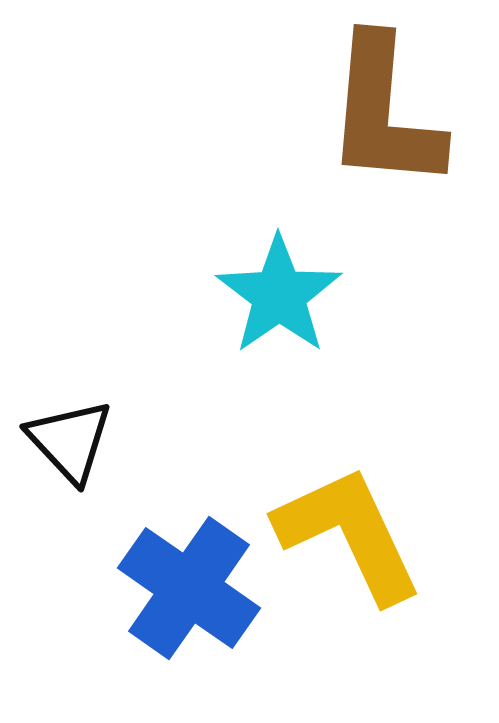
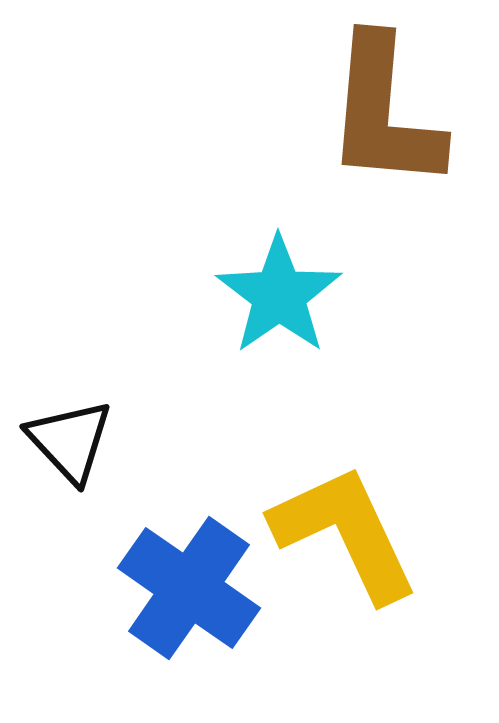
yellow L-shape: moved 4 px left, 1 px up
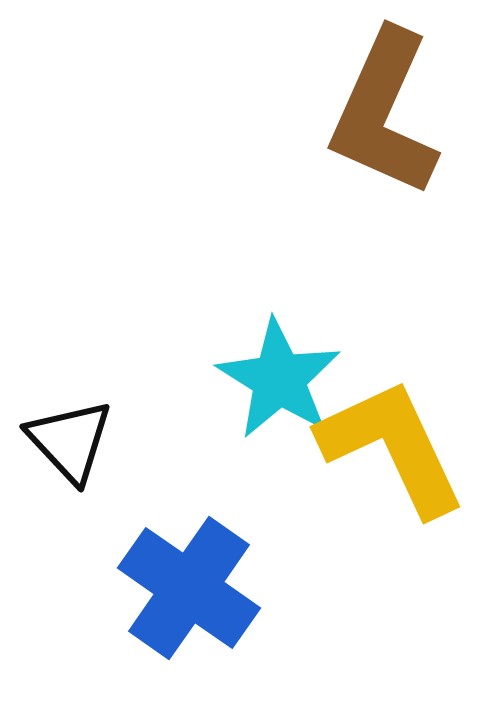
brown L-shape: rotated 19 degrees clockwise
cyan star: moved 84 px down; rotated 5 degrees counterclockwise
yellow L-shape: moved 47 px right, 86 px up
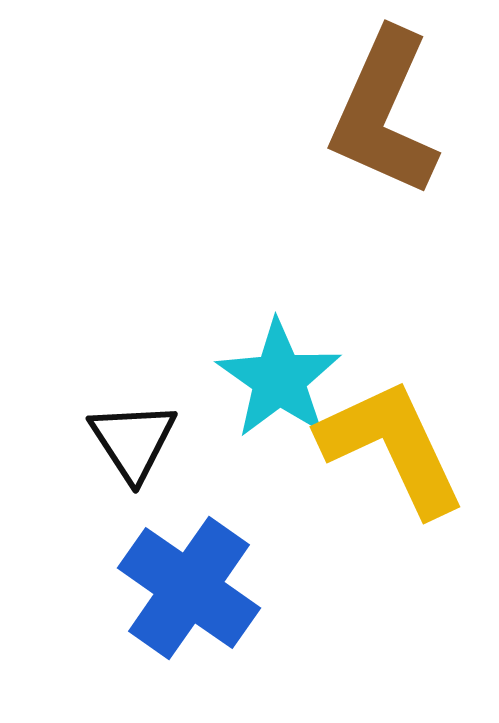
cyan star: rotated 3 degrees clockwise
black triangle: moved 63 px right; rotated 10 degrees clockwise
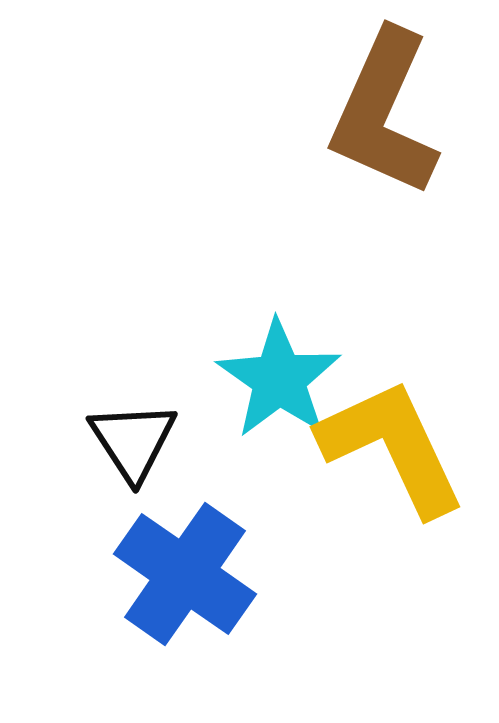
blue cross: moved 4 px left, 14 px up
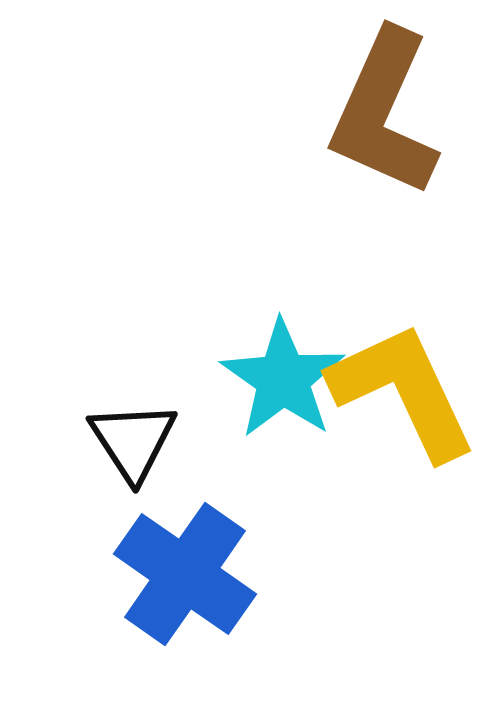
cyan star: moved 4 px right
yellow L-shape: moved 11 px right, 56 px up
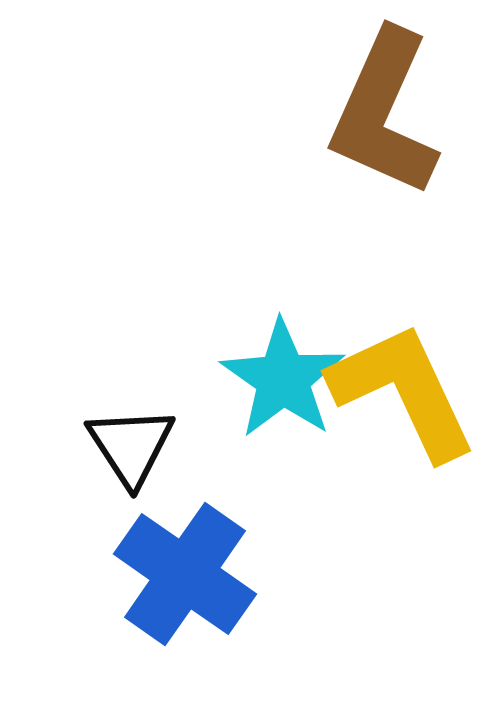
black triangle: moved 2 px left, 5 px down
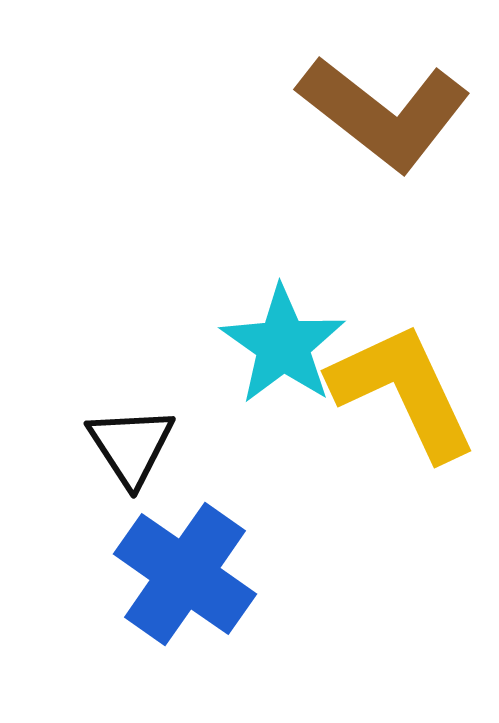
brown L-shape: rotated 76 degrees counterclockwise
cyan star: moved 34 px up
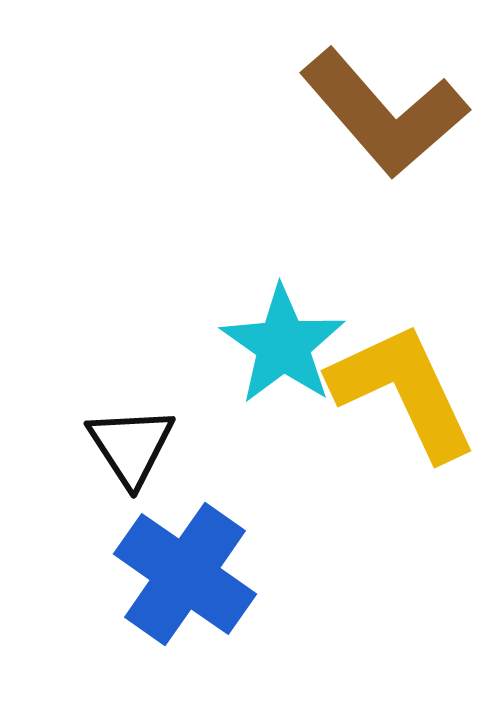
brown L-shape: rotated 11 degrees clockwise
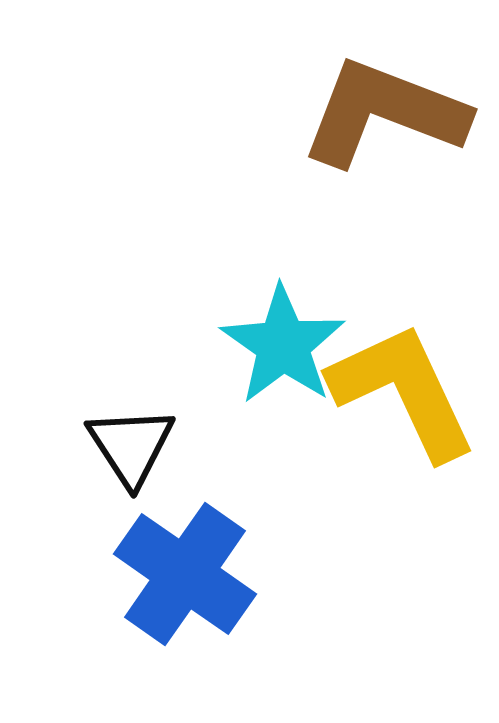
brown L-shape: rotated 152 degrees clockwise
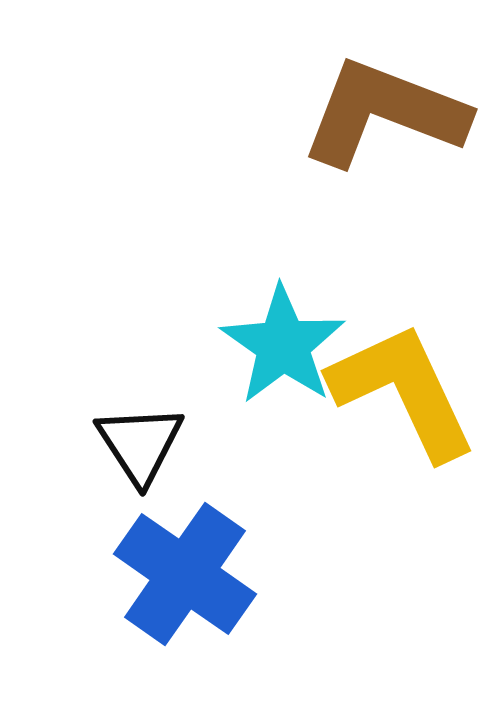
black triangle: moved 9 px right, 2 px up
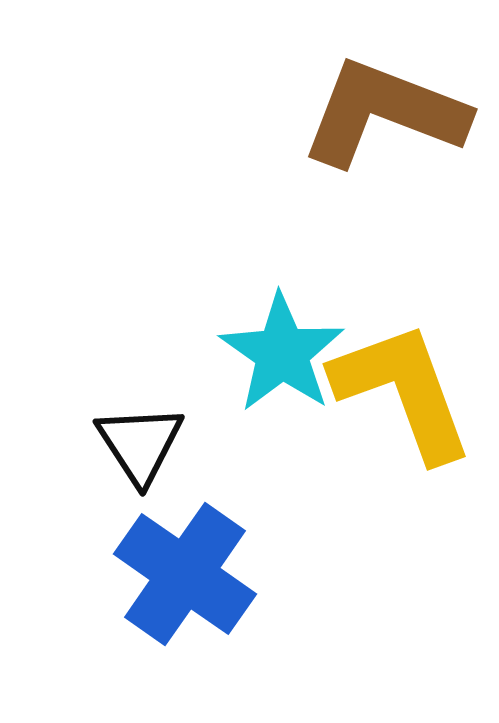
cyan star: moved 1 px left, 8 px down
yellow L-shape: rotated 5 degrees clockwise
